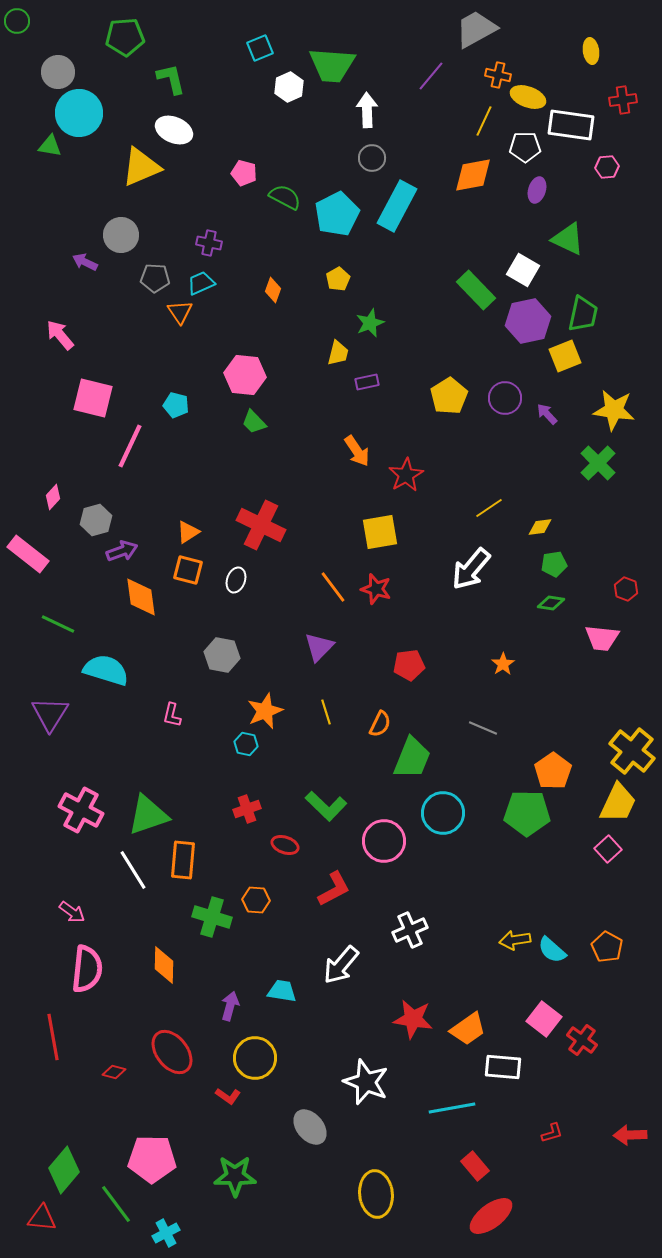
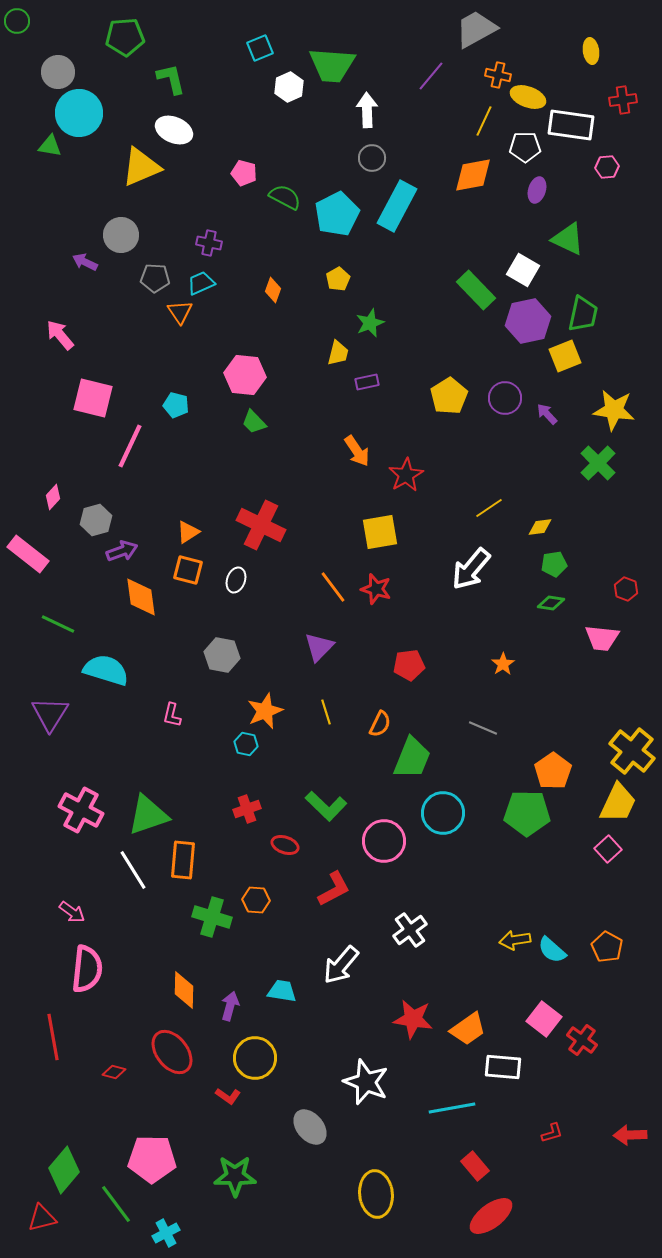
white cross at (410, 930): rotated 12 degrees counterclockwise
orange diamond at (164, 965): moved 20 px right, 25 px down
red triangle at (42, 1218): rotated 20 degrees counterclockwise
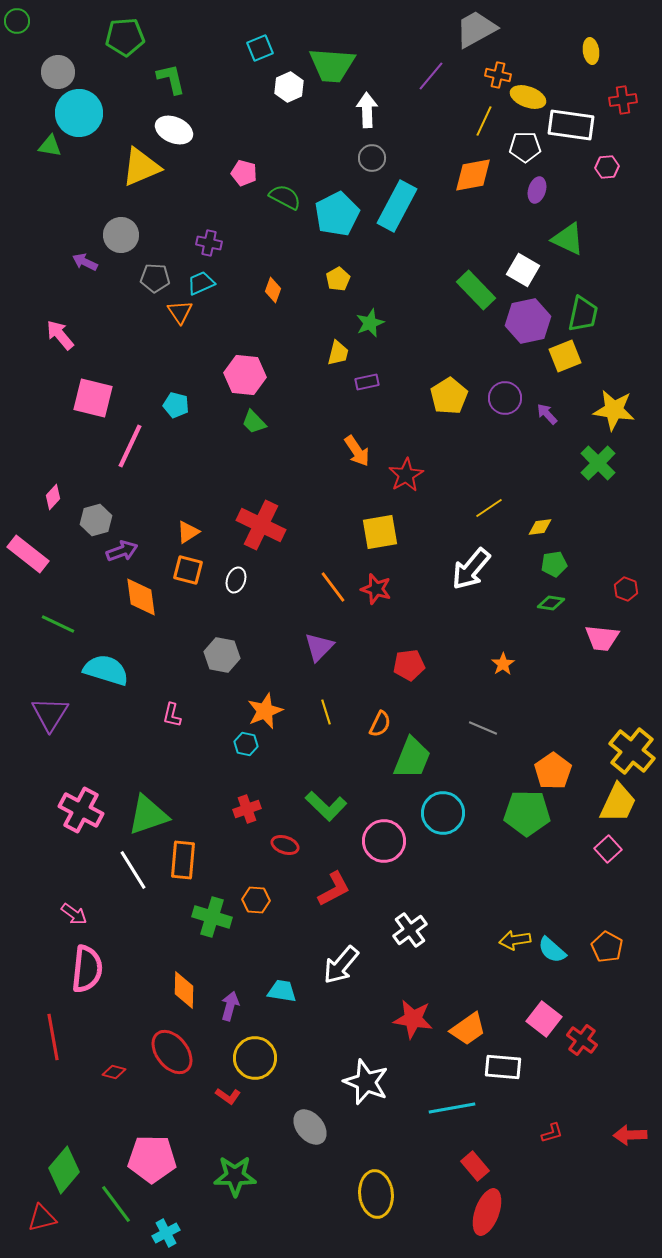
pink arrow at (72, 912): moved 2 px right, 2 px down
red ellipse at (491, 1216): moved 4 px left, 4 px up; rotated 33 degrees counterclockwise
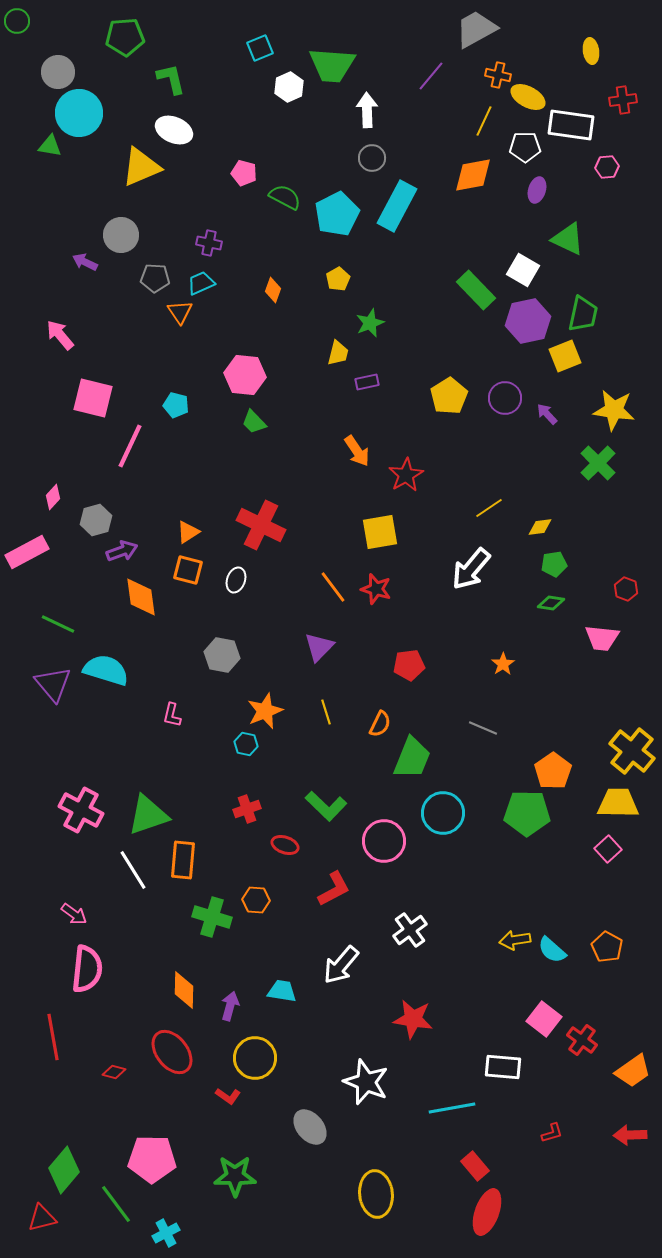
yellow ellipse at (528, 97): rotated 8 degrees clockwise
pink rectangle at (28, 554): moved 1 px left, 2 px up; rotated 66 degrees counterclockwise
purple triangle at (50, 714): moved 3 px right, 30 px up; rotated 12 degrees counterclockwise
yellow trapezoid at (618, 803): rotated 114 degrees counterclockwise
orange trapezoid at (468, 1029): moved 165 px right, 42 px down
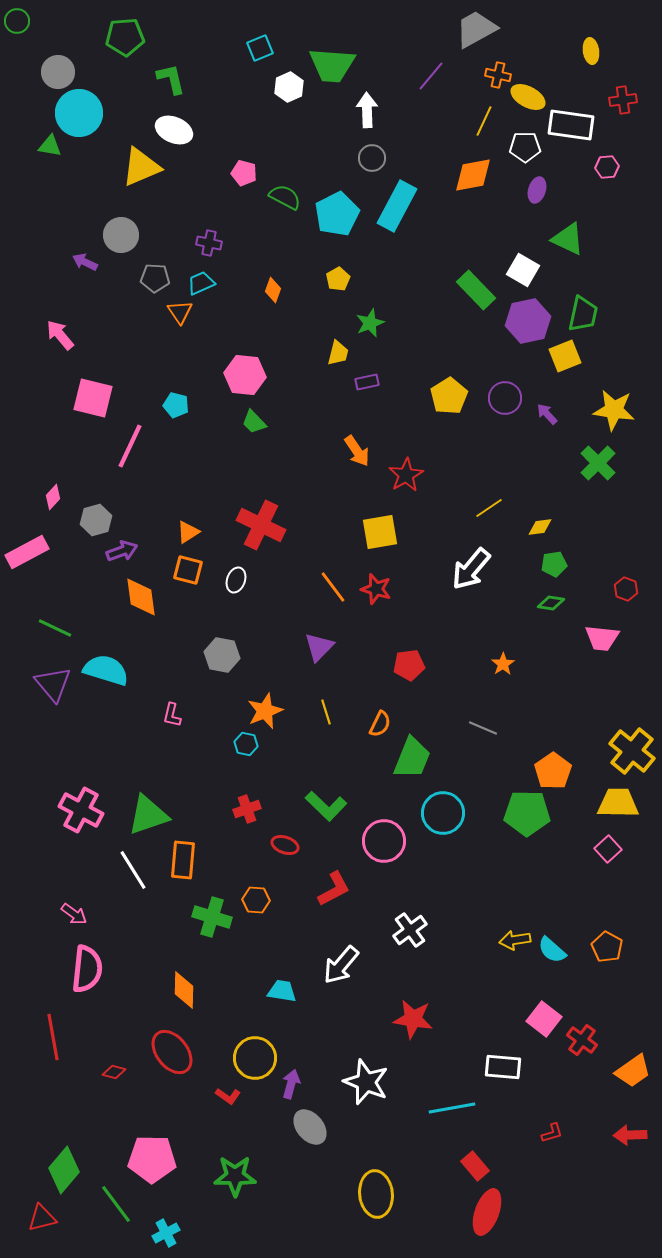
green line at (58, 624): moved 3 px left, 4 px down
purple arrow at (230, 1006): moved 61 px right, 78 px down
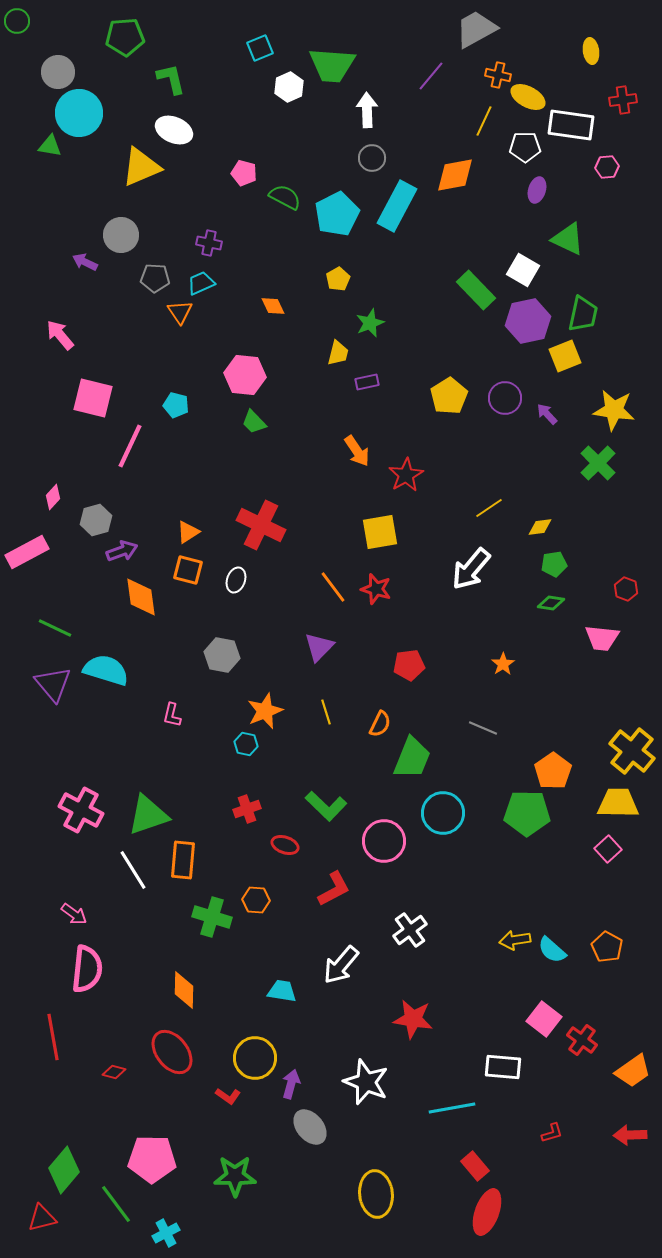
orange diamond at (473, 175): moved 18 px left
orange diamond at (273, 290): moved 16 px down; rotated 45 degrees counterclockwise
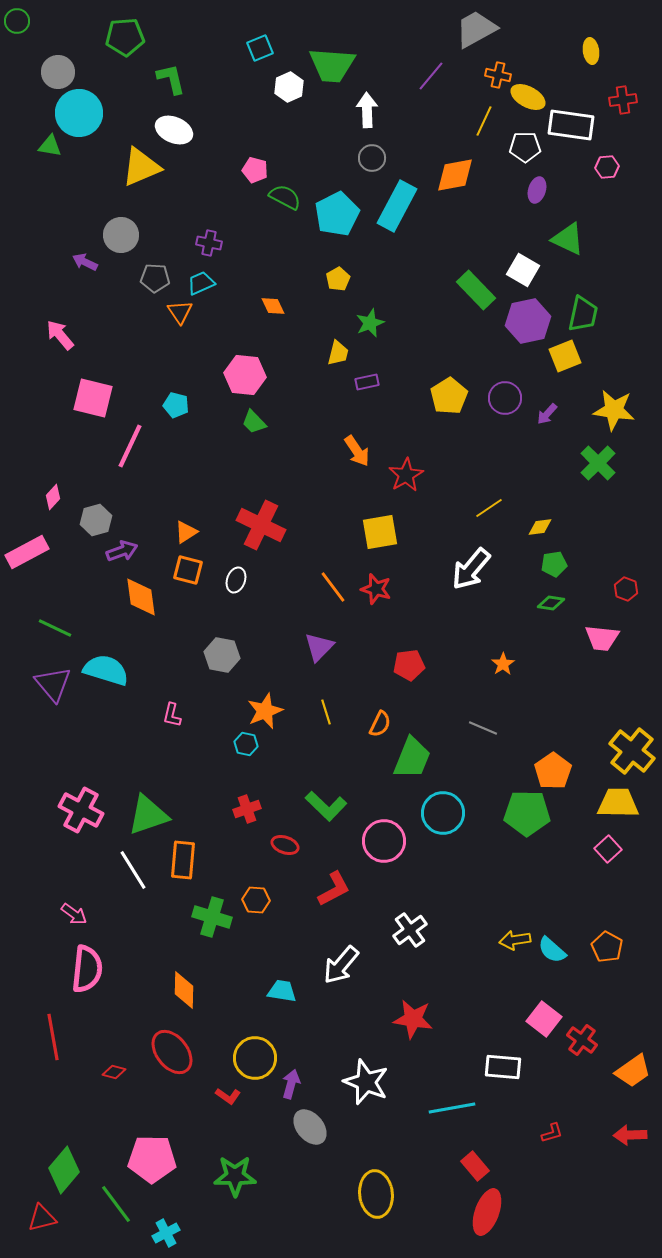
pink pentagon at (244, 173): moved 11 px right, 3 px up
purple arrow at (547, 414): rotated 95 degrees counterclockwise
orange triangle at (188, 532): moved 2 px left
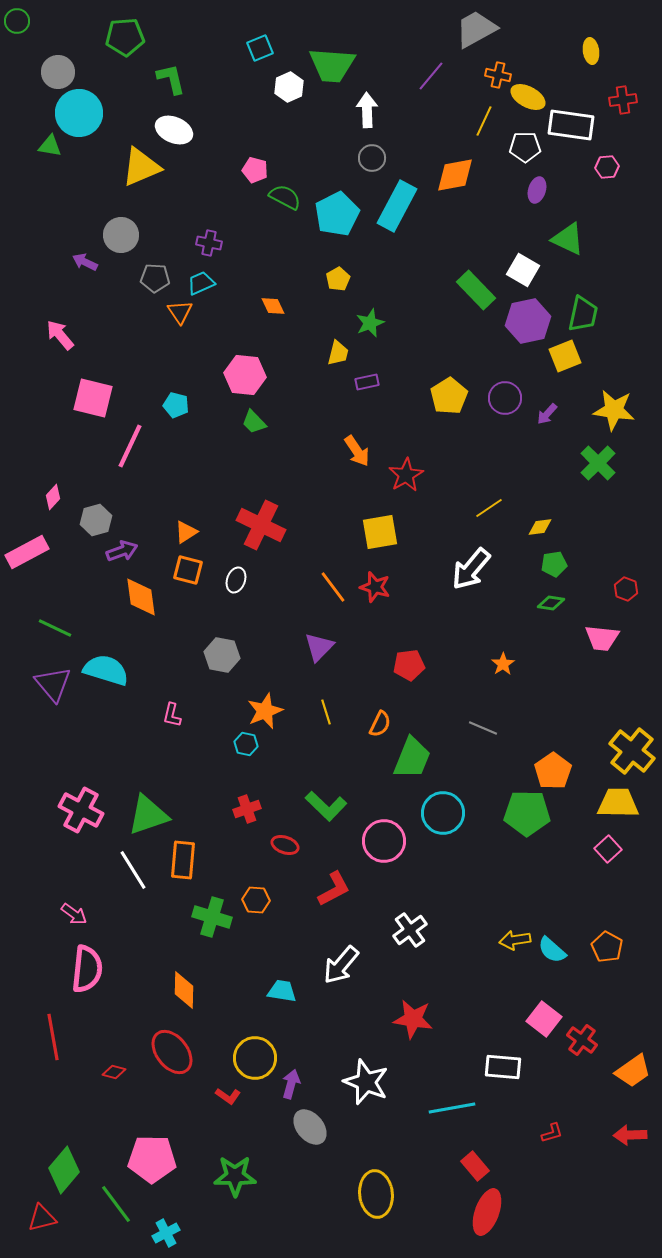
red star at (376, 589): moved 1 px left, 2 px up
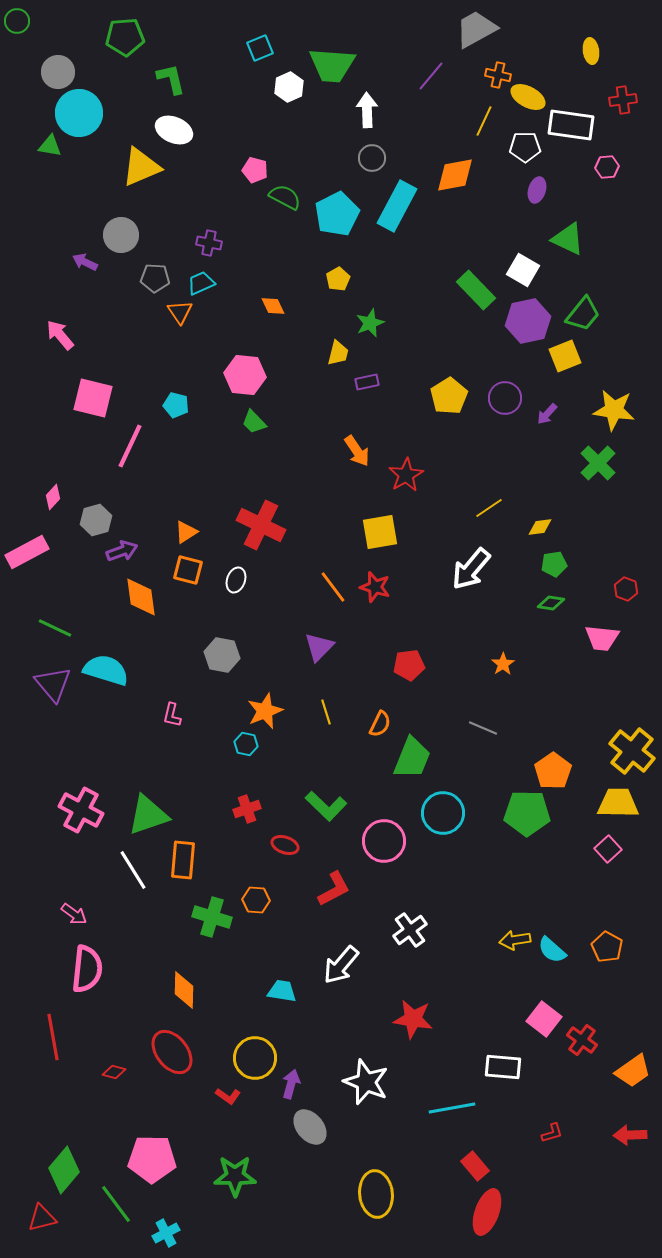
green trapezoid at (583, 314): rotated 27 degrees clockwise
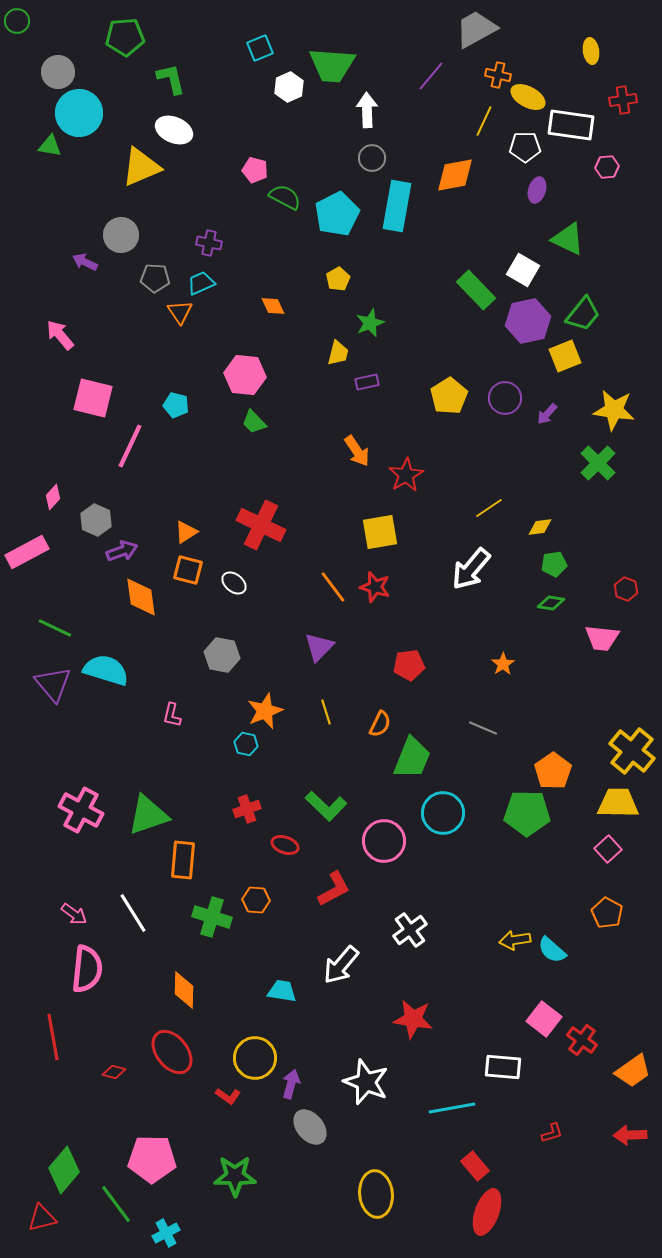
cyan rectangle at (397, 206): rotated 18 degrees counterclockwise
gray hexagon at (96, 520): rotated 20 degrees counterclockwise
white ellipse at (236, 580): moved 2 px left, 3 px down; rotated 70 degrees counterclockwise
white line at (133, 870): moved 43 px down
orange pentagon at (607, 947): moved 34 px up
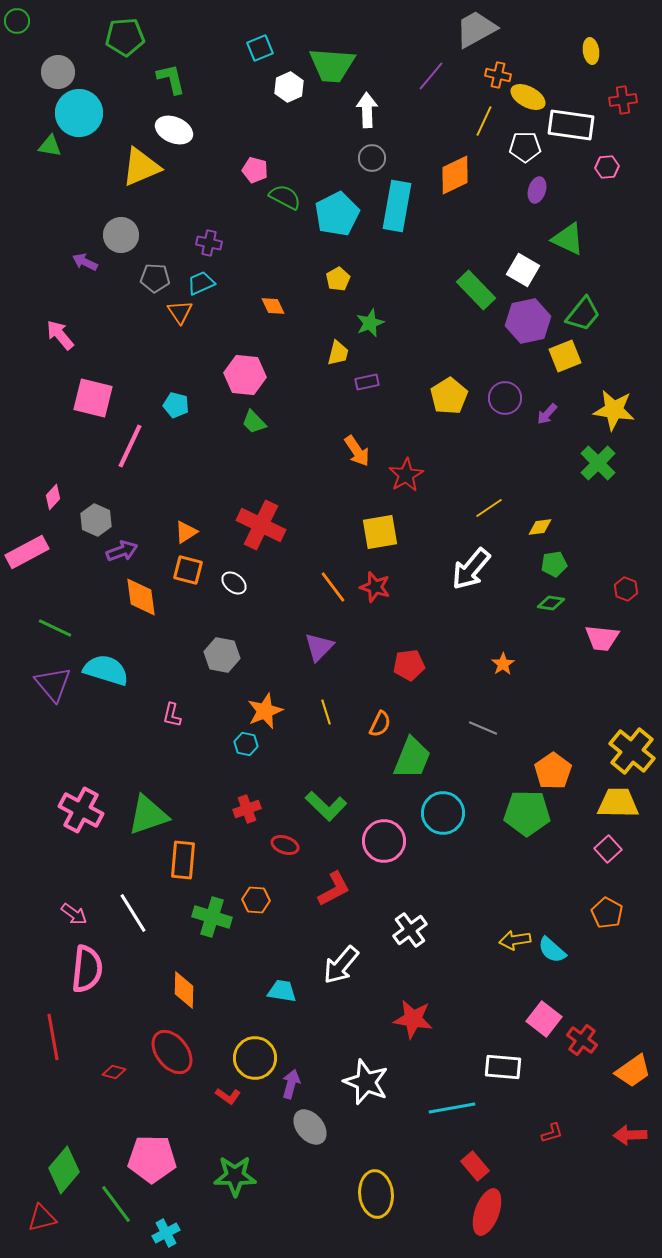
orange diamond at (455, 175): rotated 15 degrees counterclockwise
